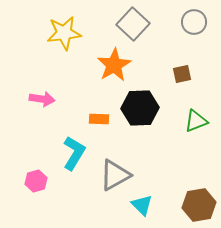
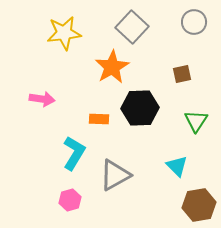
gray square: moved 1 px left, 3 px down
orange star: moved 2 px left, 2 px down
green triangle: rotated 35 degrees counterclockwise
pink hexagon: moved 34 px right, 19 px down
cyan triangle: moved 35 px right, 39 px up
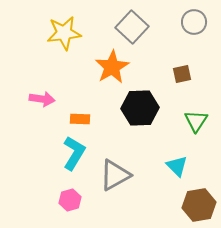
orange rectangle: moved 19 px left
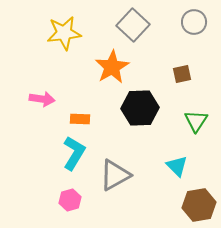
gray square: moved 1 px right, 2 px up
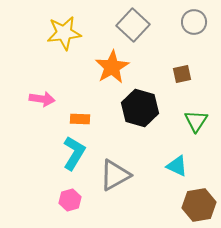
black hexagon: rotated 18 degrees clockwise
cyan triangle: rotated 20 degrees counterclockwise
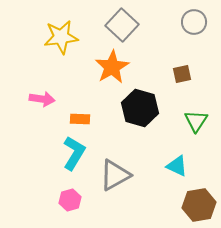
gray square: moved 11 px left
yellow star: moved 3 px left, 4 px down
